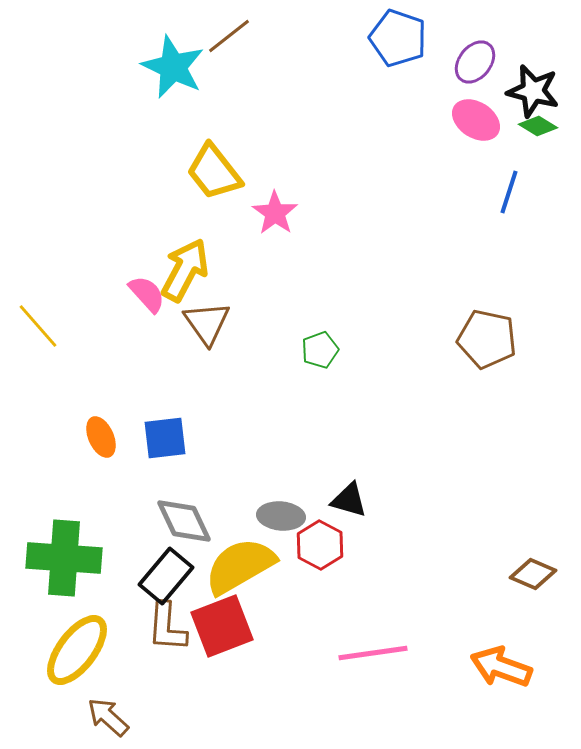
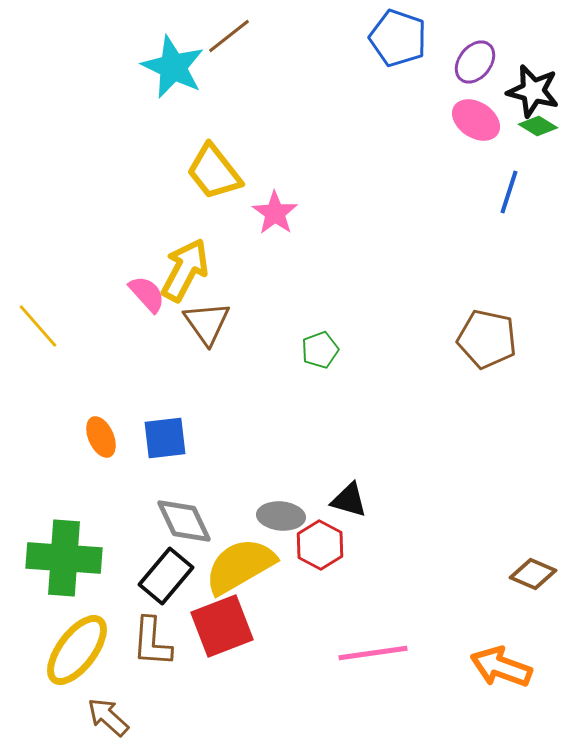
brown L-shape: moved 15 px left, 15 px down
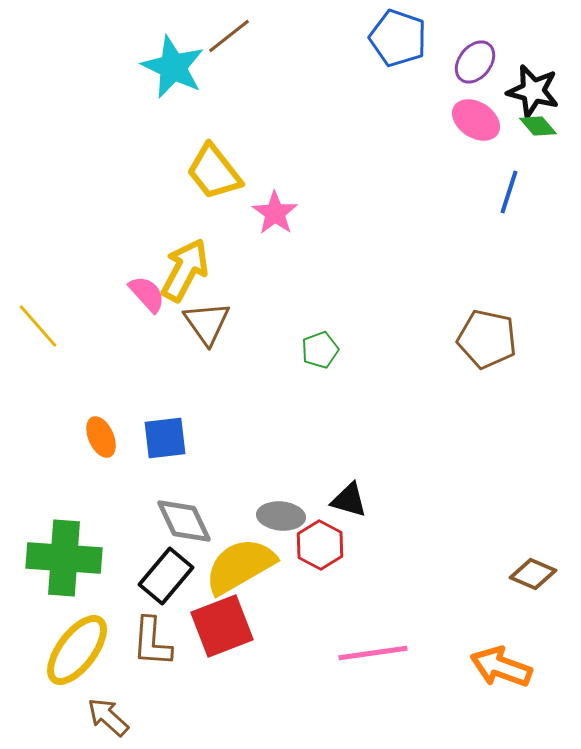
green diamond: rotated 18 degrees clockwise
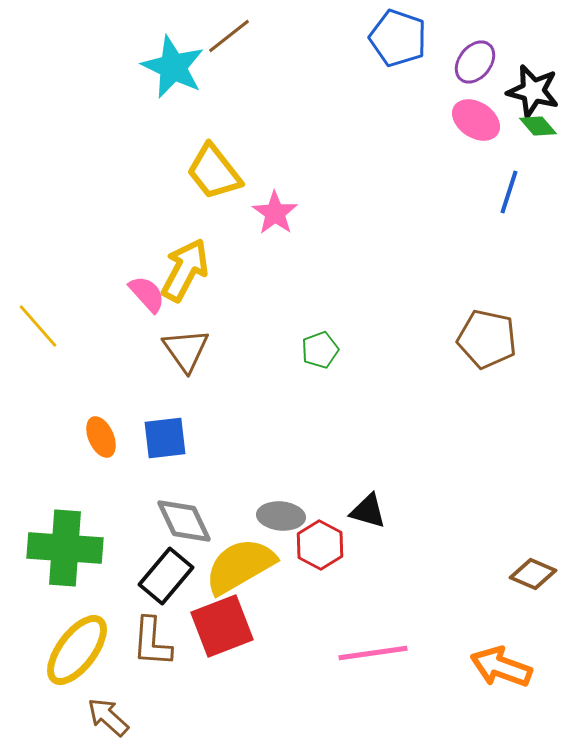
brown triangle: moved 21 px left, 27 px down
black triangle: moved 19 px right, 11 px down
green cross: moved 1 px right, 10 px up
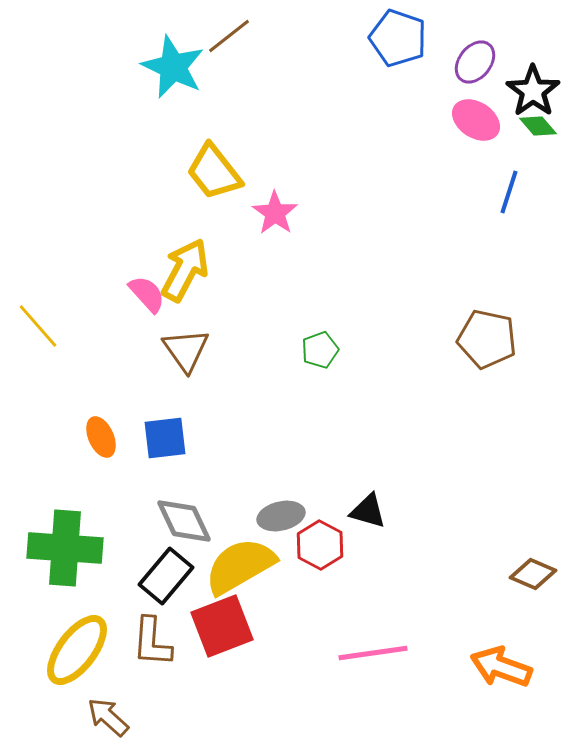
black star: rotated 22 degrees clockwise
gray ellipse: rotated 18 degrees counterclockwise
